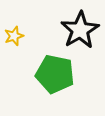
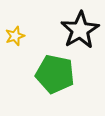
yellow star: moved 1 px right
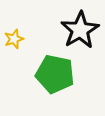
yellow star: moved 1 px left, 3 px down
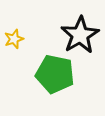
black star: moved 5 px down
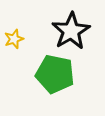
black star: moved 9 px left, 4 px up
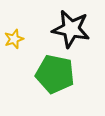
black star: moved 2 px up; rotated 30 degrees counterclockwise
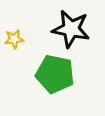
yellow star: rotated 12 degrees clockwise
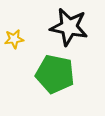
black star: moved 2 px left, 2 px up
